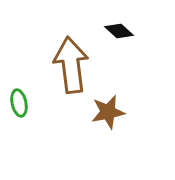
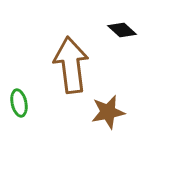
black diamond: moved 3 px right, 1 px up
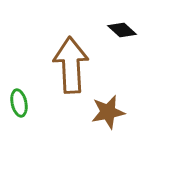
brown arrow: rotated 4 degrees clockwise
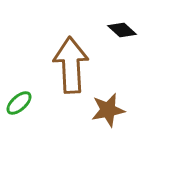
green ellipse: rotated 60 degrees clockwise
brown star: moved 2 px up
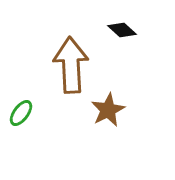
green ellipse: moved 2 px right, 10 px down; rotated 12 degrees counterclockwise
brown star: rotated 16 degrees counterclockwise
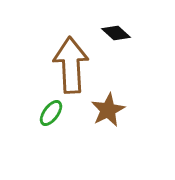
black diamond: moved 6 px left, 3 px down
green ellipse: moved 30 px right
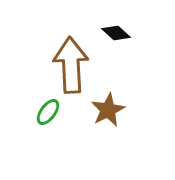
green ellipse: moved 3 px left, 1 px up
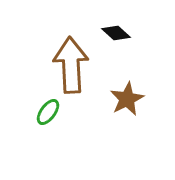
brown star: moved 19 px right, 11 px up
